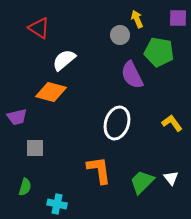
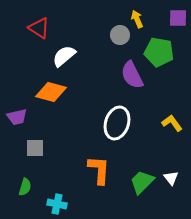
white semicircle: moved 4 px up
orange L-shape: rotated 12 degrees clockwise
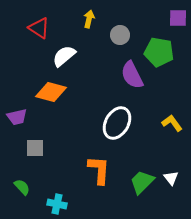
yellow arrow: moved 48 px left; rotated 36 degrees clockwise
white ellipse: rotated 12 degrees clockwise
green semicircle: moved 3 px left; rotated 60 degrees counterclockwise
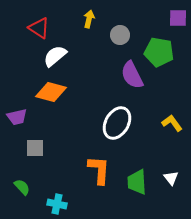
white semicircle: moved 9 px left
green trapezoid: moved 5 px left; rotated 48 degrees counterclockwise
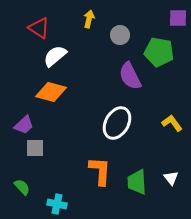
purple semicircle: moved 2 px left, 1 px down
purple trapezoid: moved 7 px right, 8 px down; rotated 30 degrees counterclockwise
orange L-shape: moved 1 px right, 1 px down
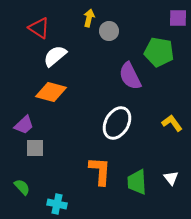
yellow arrow: moved 1 px up
gray circle: moved 11 px left, 4 px up
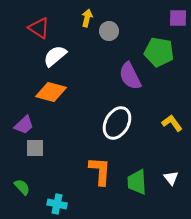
yellow arrow: moved 2 px left
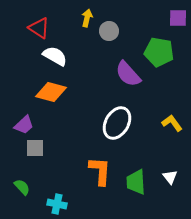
white semicircle: rotated 70 degrees clockwise
purple semicircle: moved 2 px left, 2 px up; rotated 16 degrees counterclockwise
white triangle: moved 1 px left, 1 px up
green trapezoid: moved 1 px left
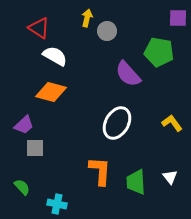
gray circle: moved 2 px left
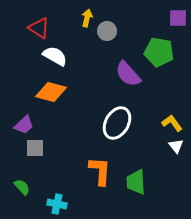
white triangle: moved 6 px right, 31 px up
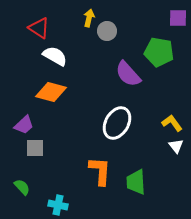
yellow arrow: moved 2 px right
cyan cross: moved 1 px right, 1 px down
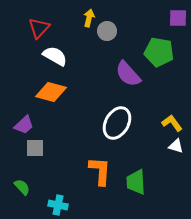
red triangle: rotated 40 degrees clockwise
white triangle: rotated 35 degrees counterclockwise
